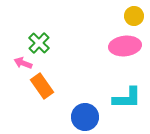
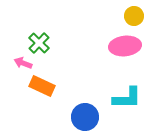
orange rectangle: rotated 30 degrees counterclockwise
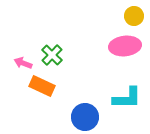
green cross: moved 13 px right, 12 px down
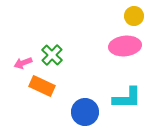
pink arrow: rotated 42 degrees counterclockwise
blue circle: moved 5 px up
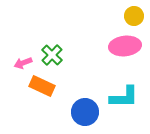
cyan L-shape: moved 3 px left, 1 px up
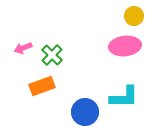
pink arrow: moved 15 px up
orange rectangle: rotated 45 degrees counterclockwise
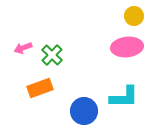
pink ellipse: moved 2 px right, 1 px down
orange rectangle: moved 2 px left, 2 px down
blue circle: moved 1 px left, 1 px up
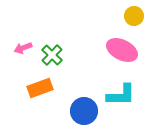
pink ellipse: moved 5 px left, 3 px down; rotated 32 degrees clockwise
cyan L-shape: moved 3 px left, 2 px up
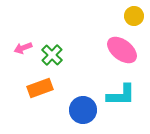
pink ellipse: rotated 12 degrees clockwise
blue circle: moved 1 px left, 1 px up
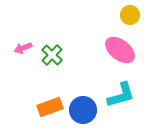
yellow circle: moved 4 px left, 1 px up
pink ellipse: moved 2 px left
orange rectangle: moved 10 px right, 19 px down
cyan L-shape: rotated 16 degrees counterclockwise
